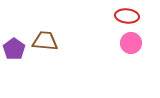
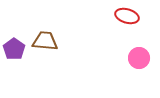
red ellipse: rotated 10 degrees clockwise
pink circle: moved 8 px right, 15 px down
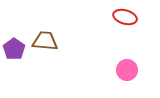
red ellipse: moved 2 px left, 1 px down
pink circle: moved 12 px left, 12 px down
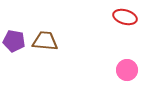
purple pentagon: moved 8 px up; rotated 25 degrees counterclockwise
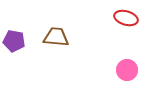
red ellipse: moved 1 px right, 1 px down
brown trapezoid: moved 11 px right, 4 px up
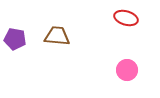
brown trapezoid: moved 1 px right, 1 px up
purple pentagon: moved 1 px right, 2 px up
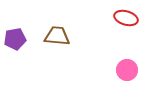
purple pentagon: rotated 20 degrees counterclockwise
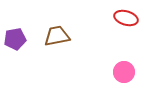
brown trapezoid: rotated 16 degrees counterclockwise
pink circle: moved 3 px left, 2 px down
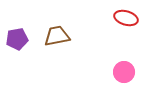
purple pentagon: moved 2 px right
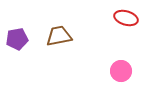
brown trapezoid: moved 2 px right
pink circle: moved 3 px left, 1 px up
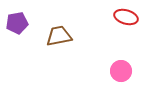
red ellipse: moved 1 px up
purple pentagon: moved 16 px up
